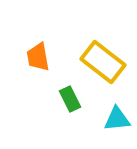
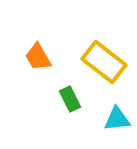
orange trapezoid: rotated 20 degrees counterclockwise
yellow rectangle: moved 1 px right
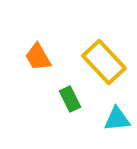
yellow rectangle: rotated 9 degrees clockwise
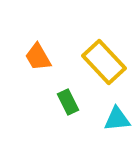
green rectangle: moved 2 px left, 3 px down
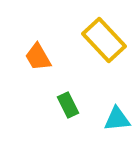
yellow rectangle: moved 22 px up
green rectangle: moved 3 px down
